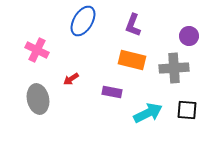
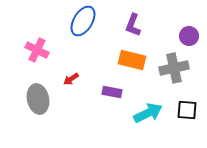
gray cross: rotated 8 degrees counterclockwise
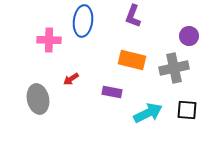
blue ellipse: rotated 24 degrees counterclockwise
purple L-shape: moved 9 px up
pink cross: moved 12 px right, 10 px up; rotated 25 degrees counterclockwise
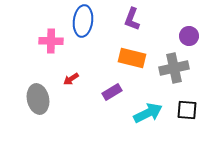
purple L-shape: moved 1 px left, 3 px down
pink cross: moved 2 px right, 1 px down
orange rectangle: moved 2 px up
purple rectangle: rotated 42 degrees counterclockwise
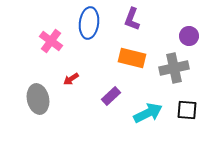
blue ellipse: moved 6 px right, 2 px down
pink cross: rotated 35 degrees clockwise
purple rectangle: moved 1 px left, 4 px down; rotated 12 degrees counterclockwise
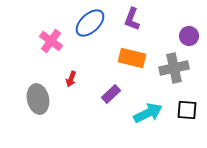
blue ellipse: moved 1 px right; rotated 40 degrees clockwise
red arrow: rotated 35 degrees counterclockwise
purple rectangle: moved 2 px up
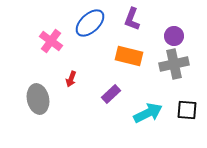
purple circle: moved 15 px left
orange rectangle: moved 3 px left, 2 px up
gray cross: moved 4 px up
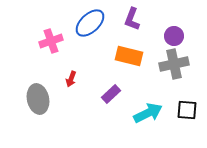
pink cross: rotated 35 degrees clockwise
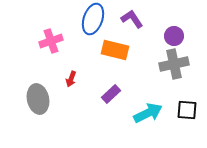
purple L-shape: rotated 125 degrees clockwise
blue ellipse: moved 3 px right, 4 px up; rotated 28 degrees counterclockwise
orange rectangle: moved 14 px left, 6 px up
